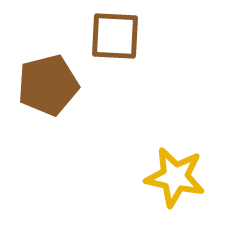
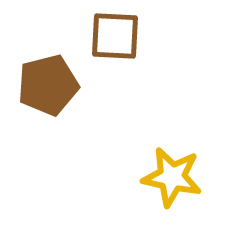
yellow star: moved 3 px left
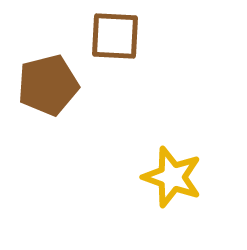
yellow star: rotated 8 degrees clockwise
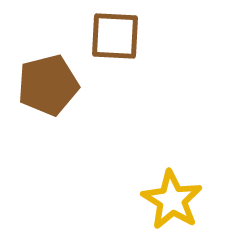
yellow star: moved 23 px down; rotated 12 degrees clockwise
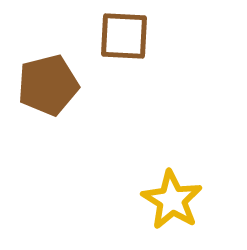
brown square: moved 9 px right
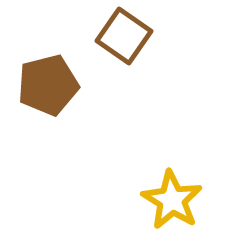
brown square: rotated 32 degrees clockwise
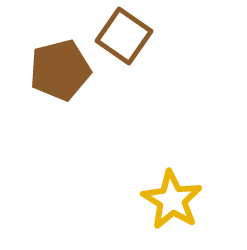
brown pentagon: moved 12 px right, 15 px up
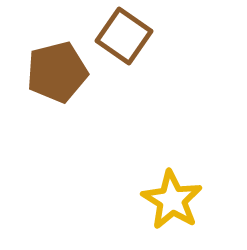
brown pentagon: moved 3 px left, 2 px down
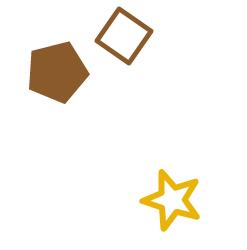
yellow star: rotated 14 degrees counterclockwise
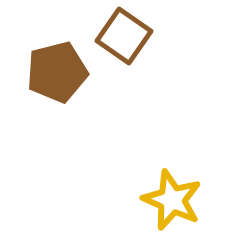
yellow star: rotated 6 degrees clockwise
